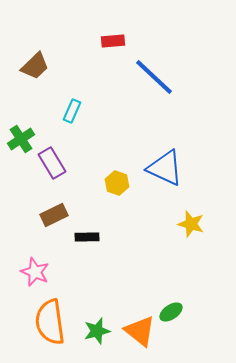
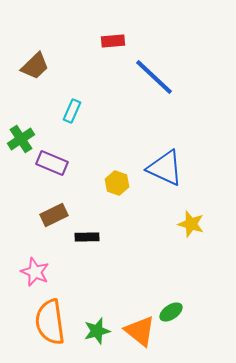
purple rectangle: rotated 36 degrees counterclockwise
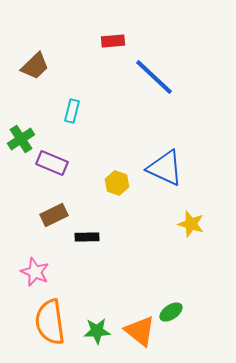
cyan rectangle: rotated 10 degrees counterclockwise
green star: rotated 12 degrees clockwise
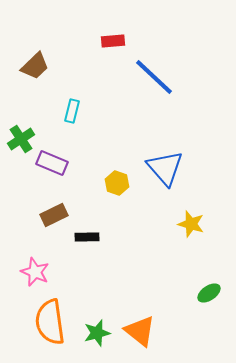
blue triangle: rotated 24 degrees clockwise
green ellipse: moved 38 px right, 19 px up
green star: moved 2 px down; rotated 12 degrees counterclockwise
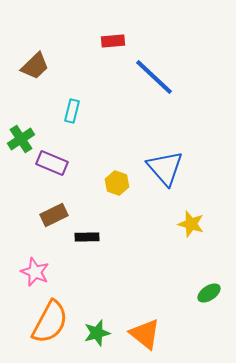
orange semicircle: rotated 144 degrees counterclockwise
orange triangle: moved 5 px right, 3 px down
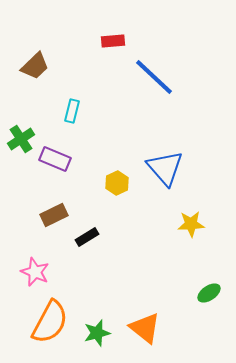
purple rectangle: moved 3 px right, 4 px up
yellow hexagon: rotated 15 degrees clockwise
yellow star: rotated 20 degrees counterclockwise
black rectangle: rotated 30 degrees counterclockwise
orange triangle: moved 6 px up
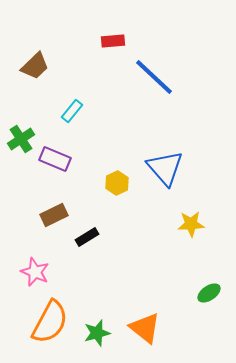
cyan rectangle: rotated 25 degrees clockwise
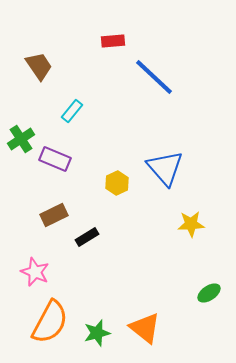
brown trapezoid: moved 4 px right; rotated 80 degrees counterclockwise
